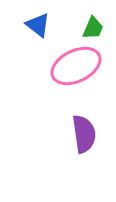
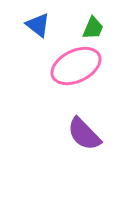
purple semicircle: rotated 144 degrees clockwise
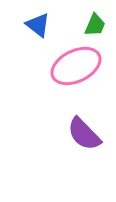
green trapezoid: moved 2 px right, 3 px up
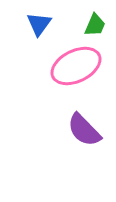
blue triangle: moved 1 px right, 1 px up; rotated 28 degrees clockwise
purple semicircle: moved 4 px up
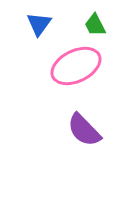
green trapezoid: rotated 130 degrees clockwise
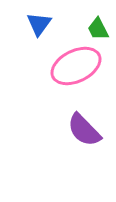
green trapezoid: moved 3 px right, 4 px down
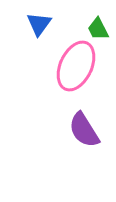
pink ellipse: rotated 39 degrees counterclockwise
purple semicircle: rotated 12 degrees clockwise
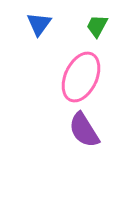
green trapezoid: moved 1 px left, 3 px up; rotated 55 degrees clockwise
pink ellipse: moved 5 px right, 11 px down
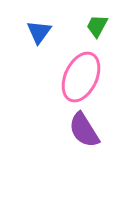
blue triangle: moved 8 px down
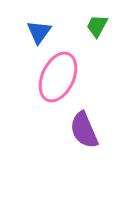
pink ellipse: moved 23 px left
purple semicircle: rotated 9 degrees clockwise
